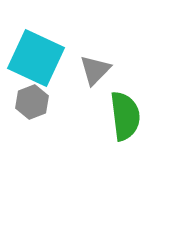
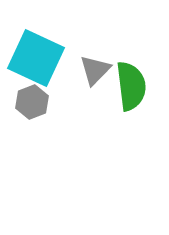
green semicircle: moved 6 px right, 30 px up
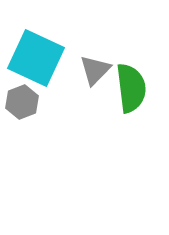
green semicircle: moved 2 px down
gray hexagon: moved 10 px left
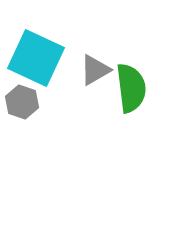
gray triangle: rotated 16 degrees clockwise
gray hexagon: rotated 20 degrees counterclockwise
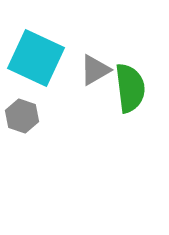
green semicircle: moved 1 px left
gray hexagon: moved 14 px down
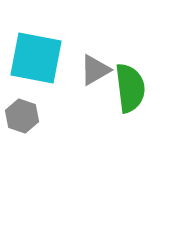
cyan square: rotated 14 degrees counterclockwise
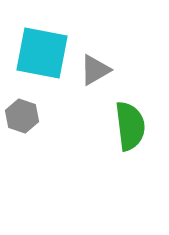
cyan square: moved 6 px right, 5 px up
green semicircle: moved 38 px down
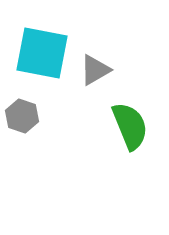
green semicircle: rotated 15 degrees counterclockwise
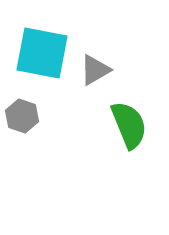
green semicircle: moved 1 px left, 1 px up
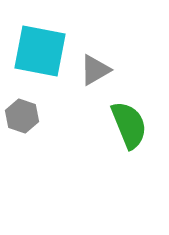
cyan square: moved 2 px left, 2 px up
